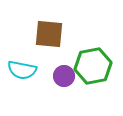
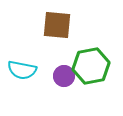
brown square: moved 8 px right, 9 px up
green hexagon: moved 2 px left
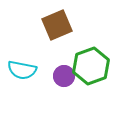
brown square: rotated 28 degrees counterclockwise
green hexagon: rotated 9 degrees counterclockwise
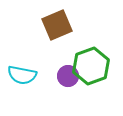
cyan semicircle: moved 5 px down
purple circle: moved 4 px right
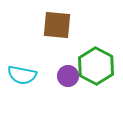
brown square: rotated 28 degrees clockwise
green hexagon: moved 5 px right; rotated 12 degrees counterclockwise
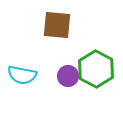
green hexagon: moved 3 px down
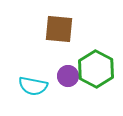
brown square: moved 2 px right, 4 px down
cyan semicircle: moved 11 px right, 11 px down
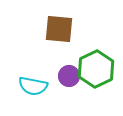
green hexagon: rotated 6 degrees clockwise
purple circle: moved 1 px right
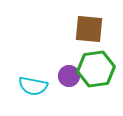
brown square: moved 30 px right
green hexagon: rotated 18 degrees clockwise
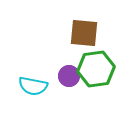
brown square: moved 5 px left, 4 px down
